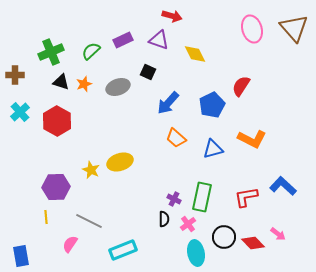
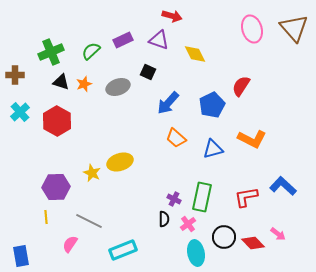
yellow star: moved 1 px right, 3 px down
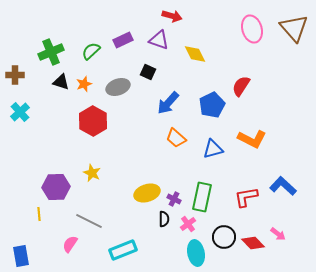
red hexagon: moved 36 px right
yellow ellipse: moved 27 px right, 31 px down
yellow line: moved 7 px left, 3 px up
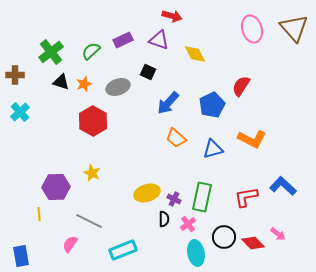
green cross: rotated 15 degrees counterclockwise
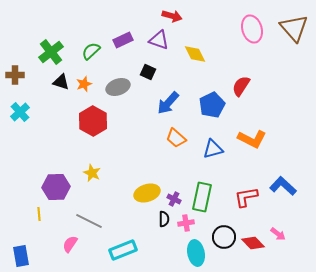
pink cross: moved 2 px left, 1 px up; rotated 28 degrees clockwise
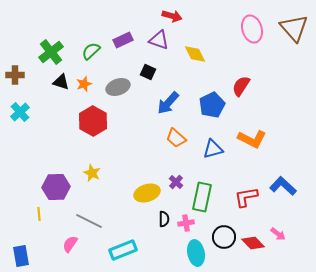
purple cross: moved 2 px right, 17 px up; rotated 16 degrees clockwise
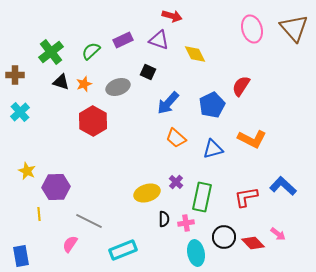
yellow star: moved 65 px left, 2 px up
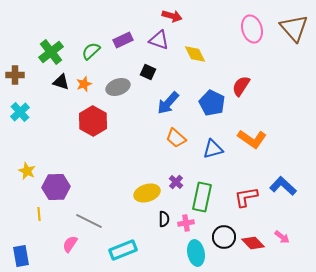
blue pentagon: moved 2 px up; rotated 20 degrees counterclockwise
orange L-shape: rotated 8 degrees clockwise
pink arrow: moved 4 px right, 3 px down
